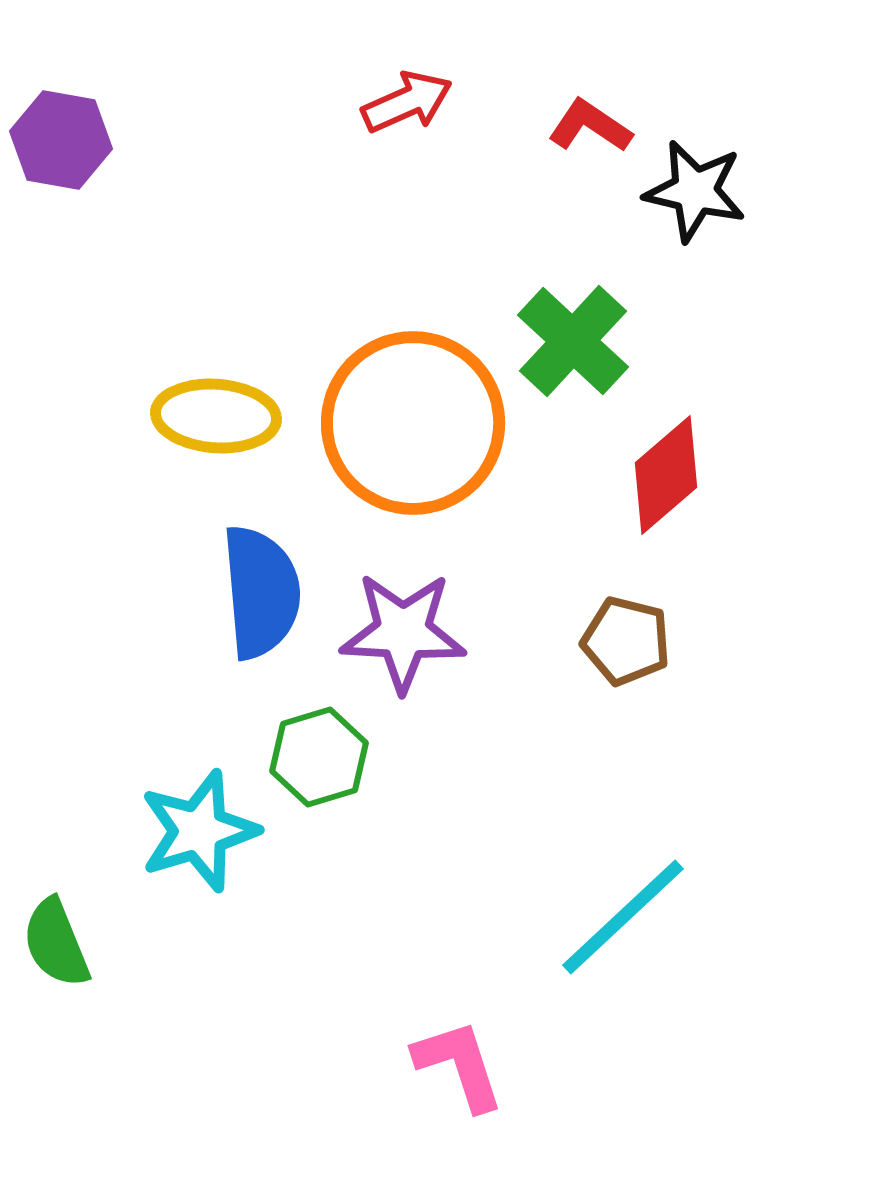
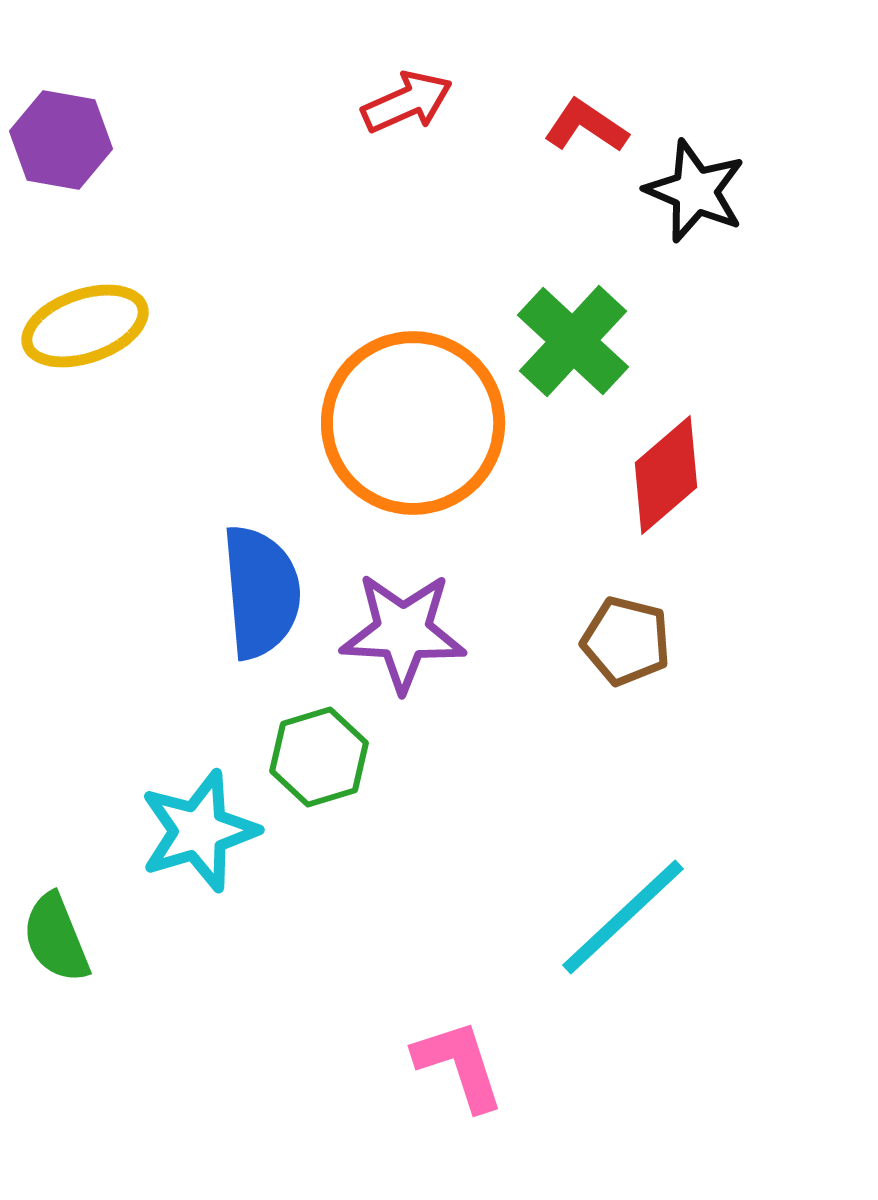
red L-shape: moved 4 px left
black star: rotated 10 degrees clockwise
yellow ellipse: moved 131 px left, 90 px up; rotated 23 degrees counterclockwise
green semicircle: moved 5 px up
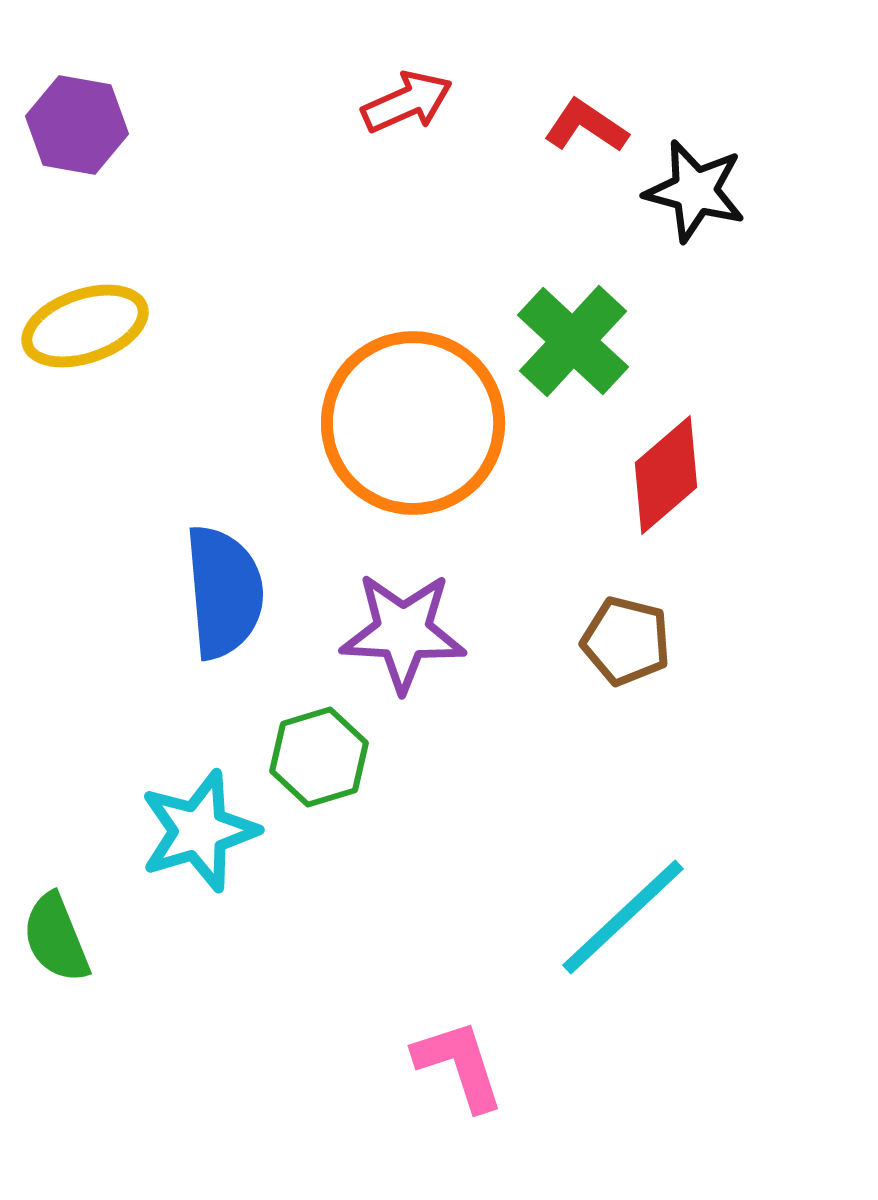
purple hexagon: moved 16 px right, 15 px up
black star: rotated 8 degrees counterclockwise
blue semicircle: moved 37 px left
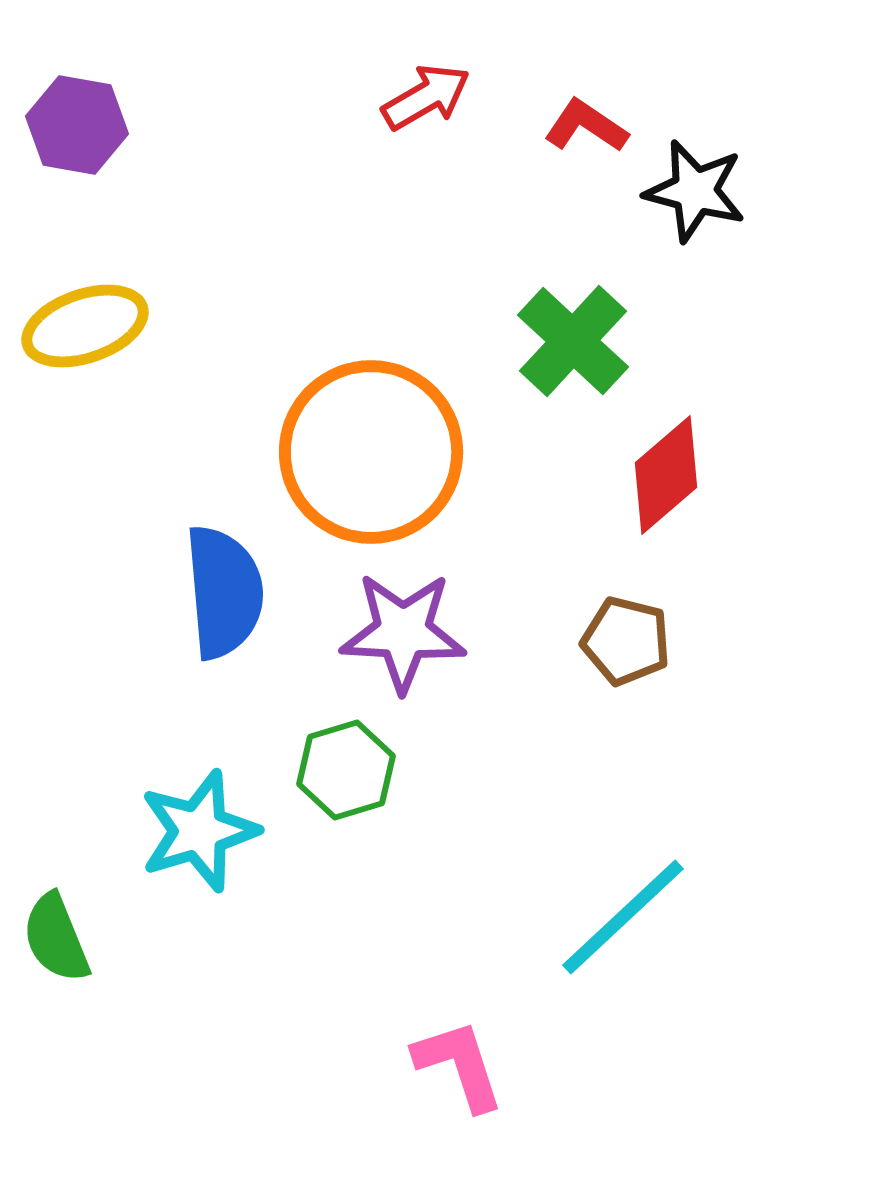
red arrow: moved 19 px right, 5 px up; rotated 6 degrees counterclockwise
orange circle: moved 42 px left, 29 px down
green hexagon: moved 27 px right, 13 px down
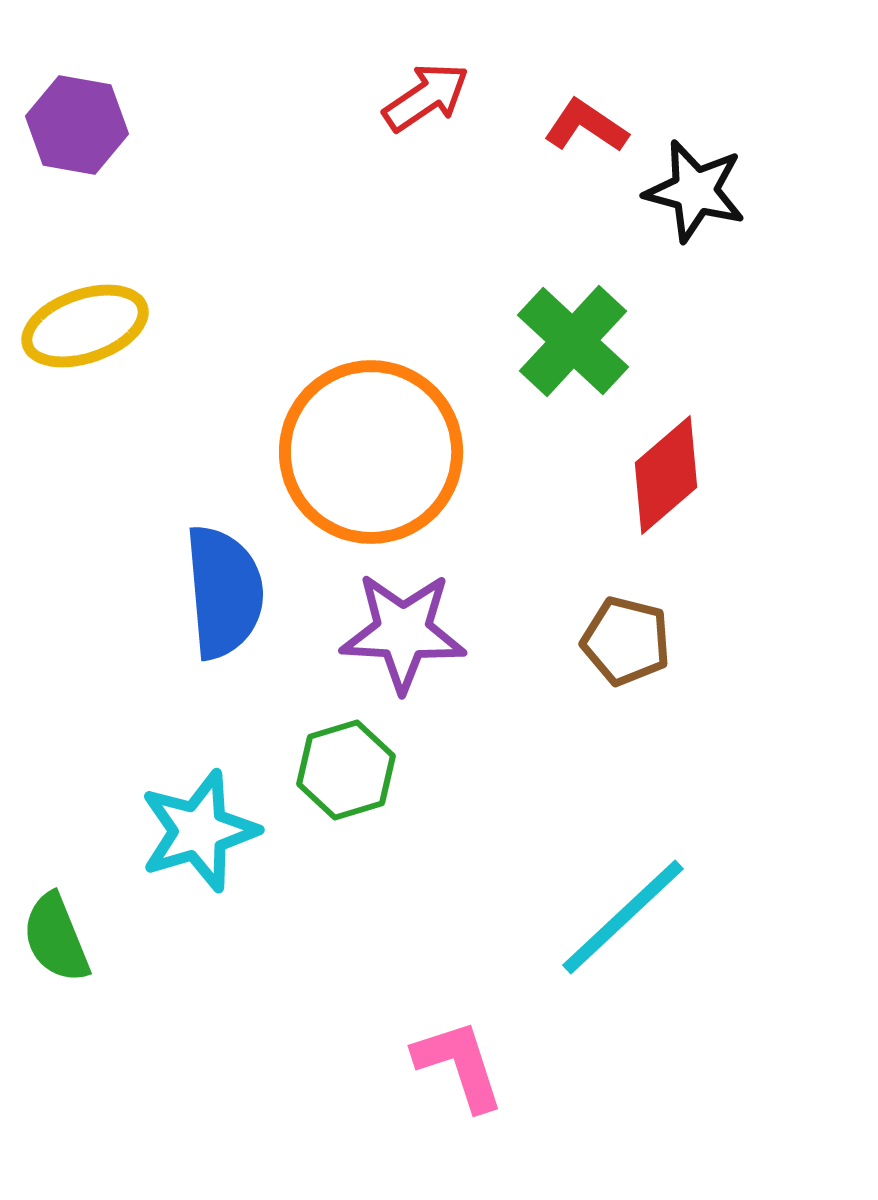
red arrow: rotated 4 degrees counterclockwise
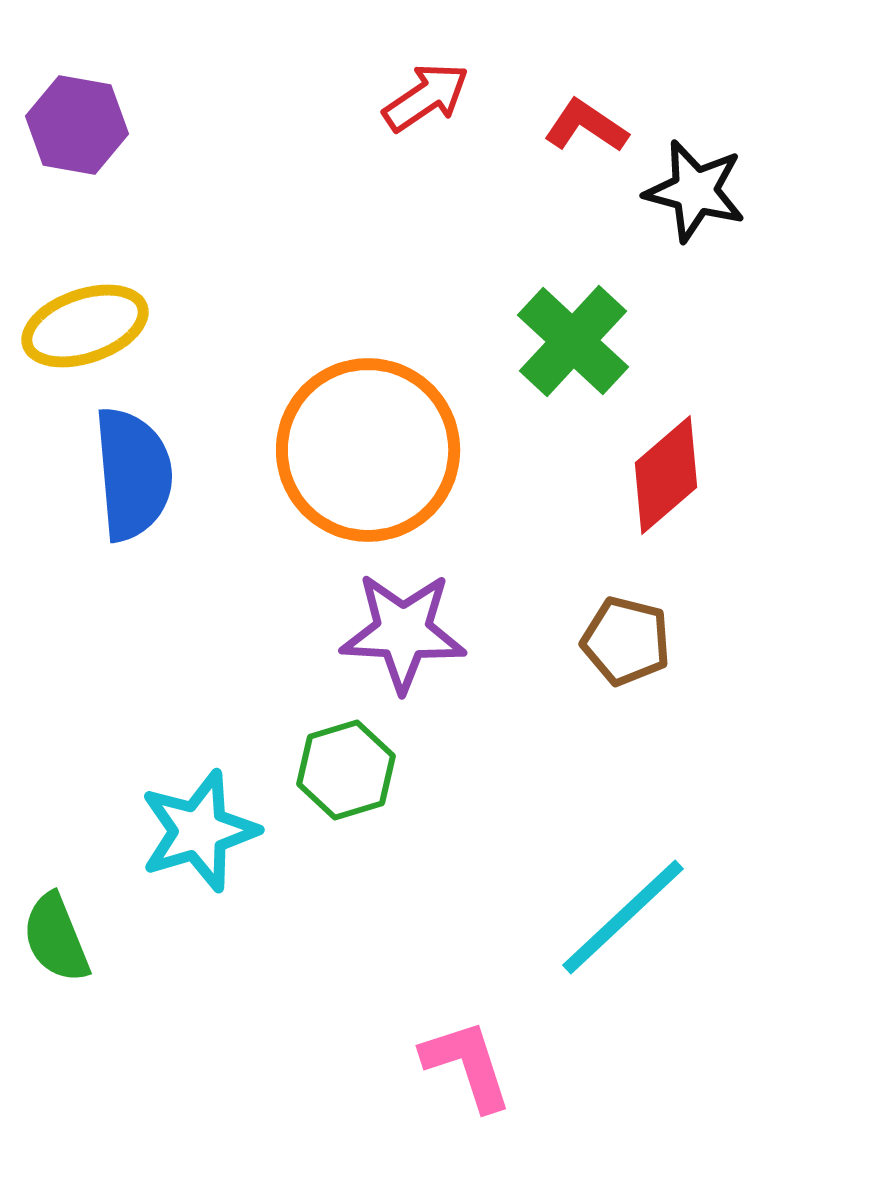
orange circle: moved 3 px left, 2 px up
blue semicircle: moved 91 px left, 118 px up
pink L-shape: moved 8 px right
